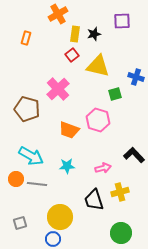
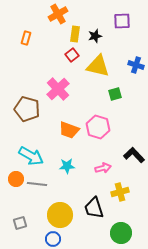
black star: moved 1 px right, 2 px down
blue cross: moved 12 px up
pink hexagon: moved 7 px down
black trapezoid: moved 8 px down
yellow circle: moved 2 px up
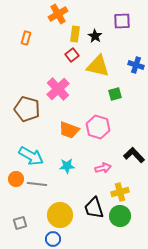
black star: rotated 24 degrees counterclockwise
green circle: moved 1 px left, 17 px up
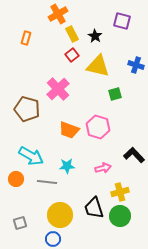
purple square: rotated 18 degrees clockwise
yellow rectangle: moved 3 px left; rotated 35 degrees counterclockwise
gray line: moved 10 px right, 2 px up
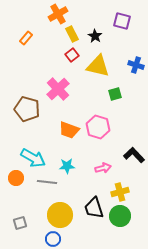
orange rectangle: rotated 24 degrees clockwise
cyan arrow: moved 2 px right, 2 px down
orange circle: moved 1 px up
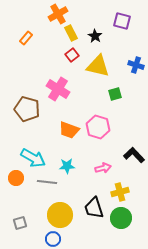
yellow rectangle: moved 1 px left, 1 px up
pink cross: rotated 15 degrees counterclockwise
green circle: moved 1 px right, 2 px down
